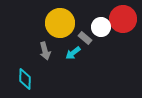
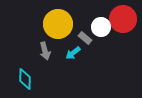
yellow circle: moved 2 px left, 1 px down
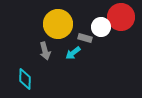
red circle: moved 2 px left, 2 px up
gray rectangle: rotated 24 degrees counterclockwise
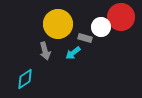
cyan diamond: rotated 55 degrees clockwise
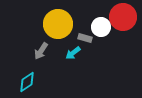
red circle: moved 2 px right
gray arrow: moved 4 px left; rotated 48 degrees clockwise
cyan diamond: moved 2 px right, 3 px down
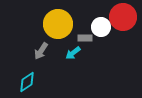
gray rectangle: rotated 16 degrees counterclockwise
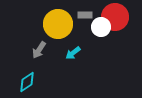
red circle: moved 8 px left
gray rectangle: moved 23 px up
gray arrow: moved 2 px left, 1 px up
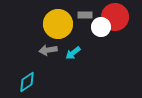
gray arrow: moved 9 px right; rotated 48 degrees clockwise
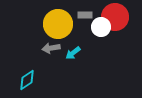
gray arrow: moved 3 px right, 2 px up
cyan diamond: moved 2 px up
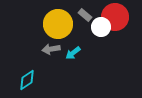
gray rectangle: rotated 40 degrees clockwise
gray arrow: moved 1 px down
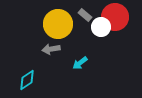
cyan arrow: moved 7 px right, 10 px down
